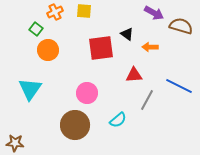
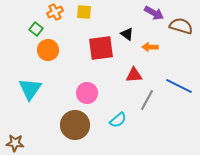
yellow square: moved 1 px down
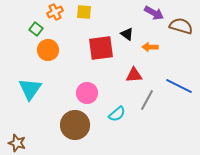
cyan semicircle: moved 1 px left, 6 px up
brown star: moved 2 px right; rotated 12 degrees clockwise
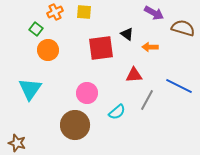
brown semicircle: moved 2 px right, 2 px down
cyan semicircle: moved 2 px up
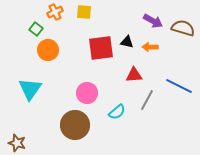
purple arrow: moved 1 px left, 8 px down
black triangle: moved 8 px down; rotated 24 degrees counterclockwise
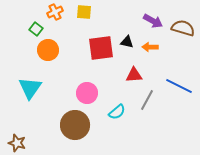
cyan triangle: moved 1 px up
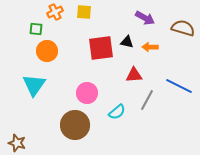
purple arrow: moved 8 px left, 3 px up
green square: rotated 32 degrees counterclockwise
orange circle: moved 1 px left, 1 px down
cyan triangle: moved 4 px right, 3 px up
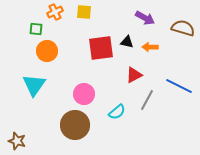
red triangle: rotated 24 degrees counterclockwise
pink circle: moved 3 px left, 1 px down
brown star: moved 2 px up
